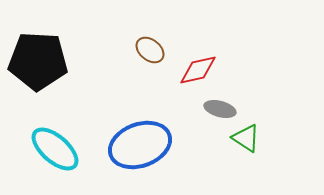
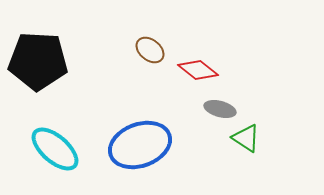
red diamond: rotated 51 degrees clockwise
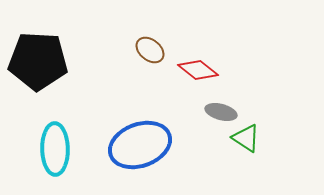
gray ellipse: moved 1 px right, 3 px down
cyan ellipse: rotated 48 degrees clockwise
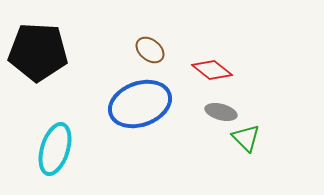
black pentagon: moved 9 px up
red diamond: moved 14 px right
green triangle: rotated 12 degrees clockwise
blue ellipse: moved 41 px up
cyan ellipse: rotated 18 degrees clockwise
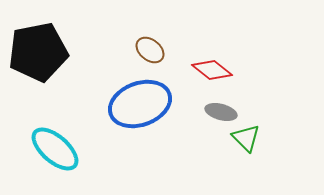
black pentagon: rotated 14 degrees counterclockwise
cyan ellipse: rotated 66 degrees counterclockwise
